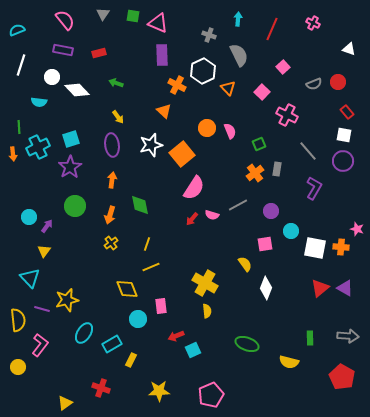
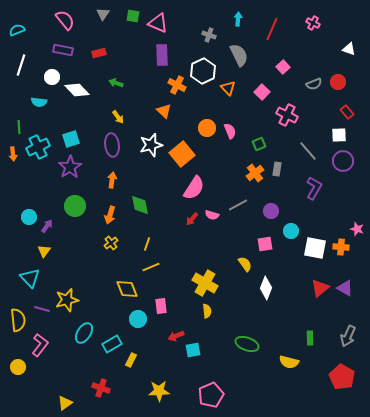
white square at (344, 135): moved 5 px left; rotated 14 degrees counterclockwise
gray arrow at (348, 336): rotated 110 degrees clockwise
cyan square at (193, 350): rotated 14 degrees clockwise
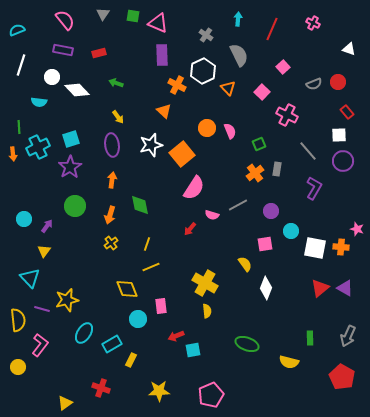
gray cross at (209, 35): moved 3 px left; rotated 16 degrees clockwise
cyan circle at (29, 217): moved 5 px left, 2 px down
red arrow at (192, 219): moved 2 px left, 10 px down
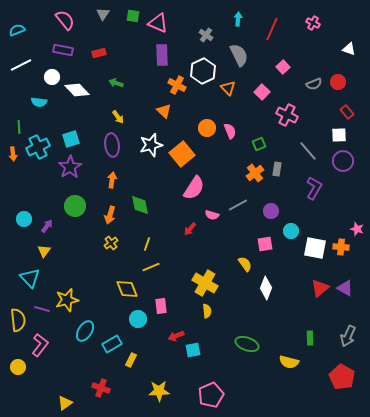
white line at (21, 65): rotated 45 degrees clockwise
cyan ellipse at (84, 333): moved 1 px right, 2 px up
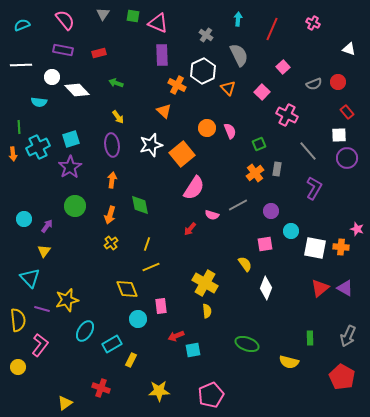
cyan semicircle at (17, 30): moved 5 px right, 5 px up
white line at (21, 65): rotated 25 degrees clockwise
purple circle at (343, 161): moved 4 px right, 3 px up
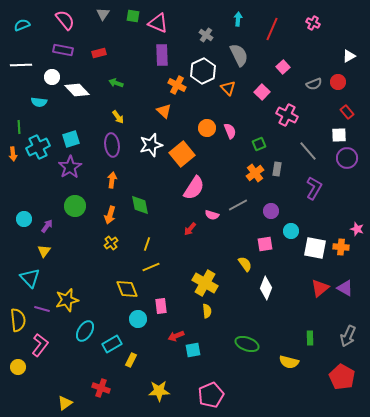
white triangle at (349, 49): moved 7 px down; rotated 48 degrees counterclockwise
